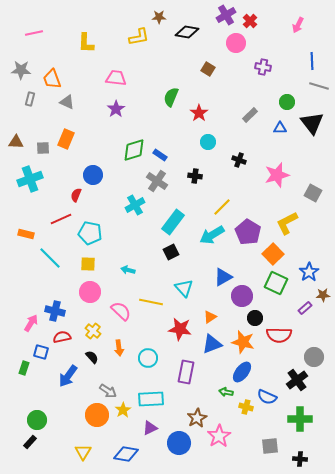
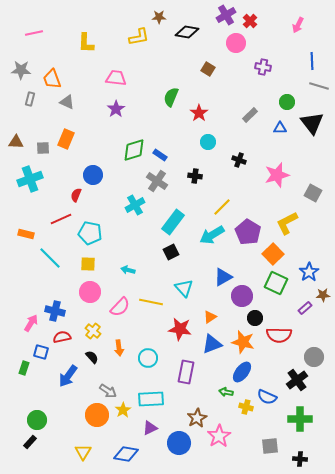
pink semicircle at (121, 311): moved 1 px left, 4 px up; rotated 90 degrees clockwise
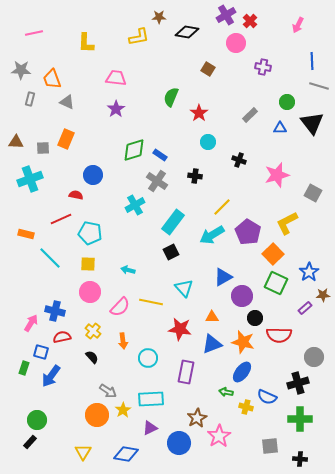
red semicircle at (76, 195): rotated 80 degrees clockwise
orange triangle at (210, 317): moved 2 px right; rotated 32 degrees clockwise
orange arrow at (119, 348): moved 4 px right, 7 px up
blue arrow at (68, 376): moved 17 px left
black cross at (297, 380): moved 1 px right, 3 px down; rotated 20 degrees clockwise
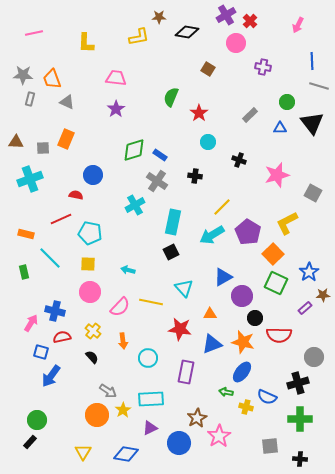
gray star at (21, 70): moved 2 px right, 5 px down
cyan rectangle at (173, 222): rotated 25 degrees counterclockwise
orange triangle at (212, 317): moved 2 px left, 3 px up
green rectangle at (24, 368): moved 96 px up; rotated 32 degrees counterclockwise
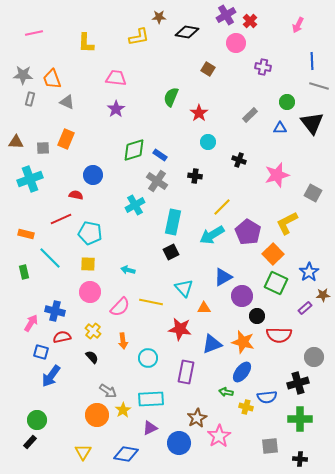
orange triangle at (210, 314): moved 6 px left, 6 px up
black circle at (255, 318): moved 2 px right, 2 px up
blue semicircle at (267, 397): rotated 30 degrees counterclockwise
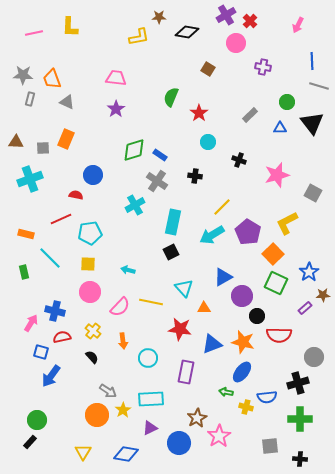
yellow L-shape at (86, 43): moved 16 px left, 16 px up
cyan pentagon at (90, 233): rotated 20 degrees counterclockwise
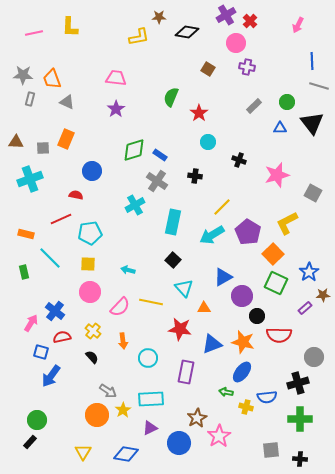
purple cross at (263, 67): moved 16 px left
gray rectangle at (250, 115): moved 4 px right, 9 px up
blue circle at (93, 175): moved 1 px left, 4 px up
black square at (171, 252): moved 2 px right, 8 px down; rotated 21 degrees counterclockwise
blue cross at (55, 311): rotated 24 degrees clockwise
gray square at (270, 446): moved 1 px right, 4 px down
